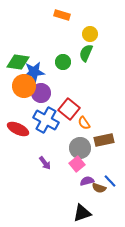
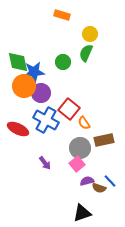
green diamond: rotated 70 degrees clockwise
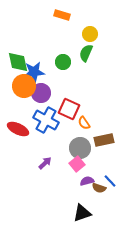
red square: rotated 15 degrees counterclockwise
purple arrow: rotated 96 degrees counterclockwise
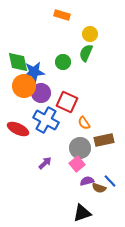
red square: moved 2 px left, 7 px up
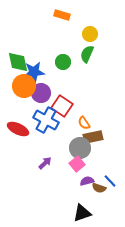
green semicircle: moved 1 px right, 1 px down
red square: moved 5 px left, 4 px down; rotated 10 degrees clockwise
brown rectangle: moved 11 px left, 3 px up
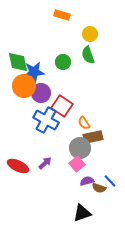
green semicircle: moved 1 px right, 1 px down; rotated 42 degrees counterclockwise
red ellipse: moved 37 px down
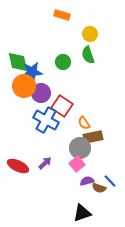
blue star: moved 2 px left
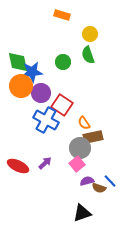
orange circle: moved 3 px left
red square: moved 1 px up
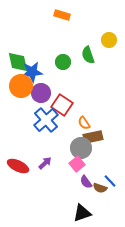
yellow circle: moved 19 px right, 6 px down
blue cross: rotated 20 degrees clockwise
gray circle: moved 1 px right
purple semicircle: moved 1 px left, 1 px down; rotated 112 degrees counterclockwise
brown semicircle: moved 1 px right
